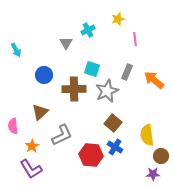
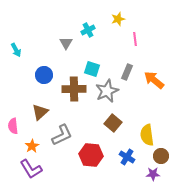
blue cross: moved 12 px right, 10 px down
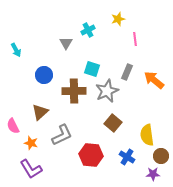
brown cross: moved 2 px down
pink semicircle: rotated 21 degrees counterclockwise
orange star: moved 1 px left, 3 px up; rotated 24 degrees counterclockwise
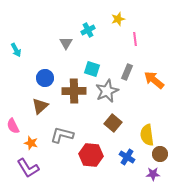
blue circle: moved 1 px right, 3 px down
brown triangle: moved 6 px up
gray L-shape: rotated 140 degrees counterclockwise
brown circle: moved 1 px left, 2 px up
purple L-shape: moved 3 px left, 1 px up
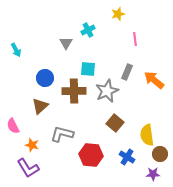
yellow star: moved 5 px up
cyan square: moved 4 px left; rotated 14 degrees counterclockwise
brown square: moved 2 px right
gray L-shape: moved 1 px up
orange star: moved 1 px right, 2 px down
